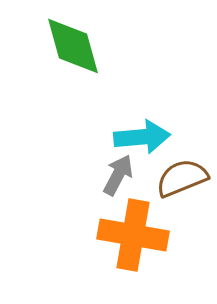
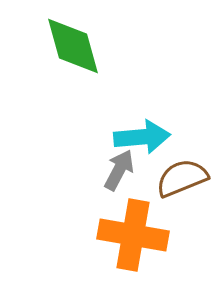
gray arrow: moved 1 px right, 5 px up
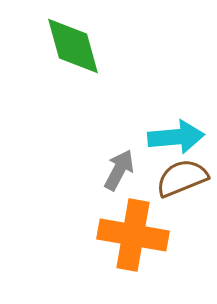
cyan arrow: moved 34 px right
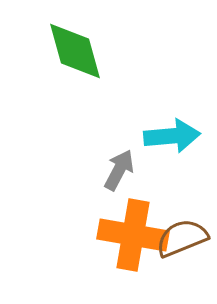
green diamond: moved 2 px right, 5 px down
cyan arrow: moved 4 px left, 1 px up
brown semicircle: moved 60 px down
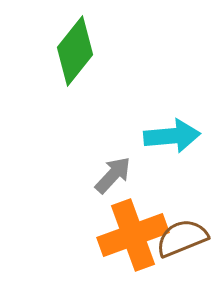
green diamond: rotated 54 degrees clockwise
gray arrow: moved 6 px left, 5 px down; rotated 15 degrees clockwise
orange cross: rotated 30 degrees counterclockwise
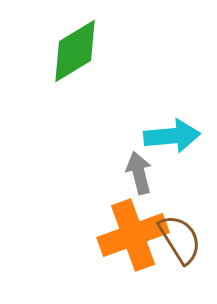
green diamond: rotated 20 degrees clockwise
gray arrow: moved 26 px right, 2 px up; rotated 57 degrees counterclockwise
brown semicircle: moved 2 px left, 1 px down; rotated 80 degrees clockwise
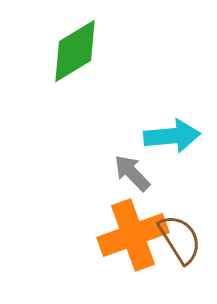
gray arrow: moved 7 px left; rotated 30 degrees counterclockwise
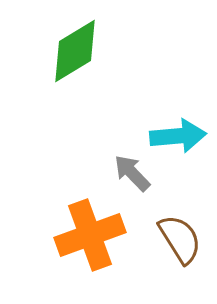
cyan arrow: moved 6 px right
orange cross: moved 43 px left
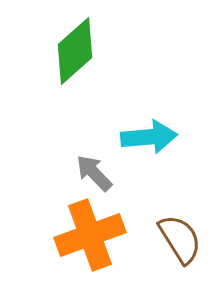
green diamond: rotated 10 degrees counterclockwise
cyan arrow: moved 29 px left, 1 px down
gray arrow: moved 38 px left
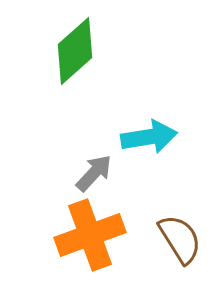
cyan arrow: rotated 4 degrees counterclockwise
gray arrow: rotated 87 degrees clockwise
